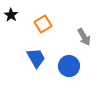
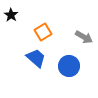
orange square: moved 8 px down
gray arrow: rotated 30 degrees counterclockwise
blue trapezoid: rotated 20 degrees counterclockwise
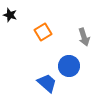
black star: moved 1 px left; rotated 16 degrees counterclockwise
gray arrow: rotated 42 degrees clockwise
blue trapezoid: moved 11 px right, 25 px down
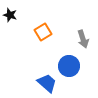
gray arrow: moved 1 px left, 2 px down
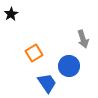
black star: moved 1 px right, 1 px up; rotated 24 degrees clockwise
orange square: moved 9 px left, 21 px down
blue trapezoid: rotated 15 degrees clockwise
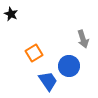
black star: rotated 16 degrees counterclockwise
blue trapezoid: moved 1 px right, 2 px up
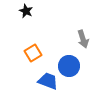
black star: moved 15 px right, 3 px up
orange square: moved 1 px left
blue trapezoid: rotated 35 degrees counterclockwise
